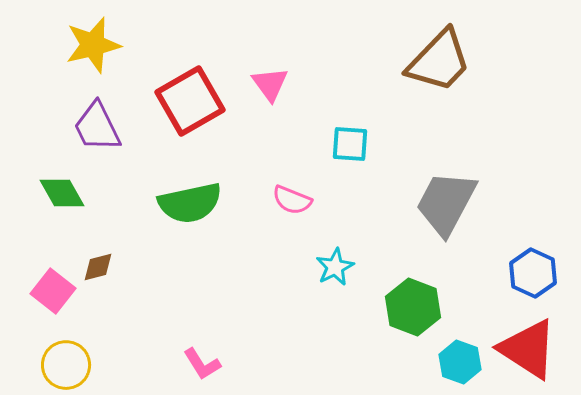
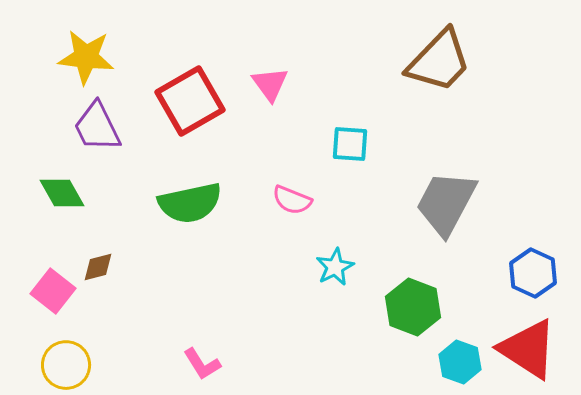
yellow star: moved 7 px left, 12 px down; rotated 20 degrees clockwise
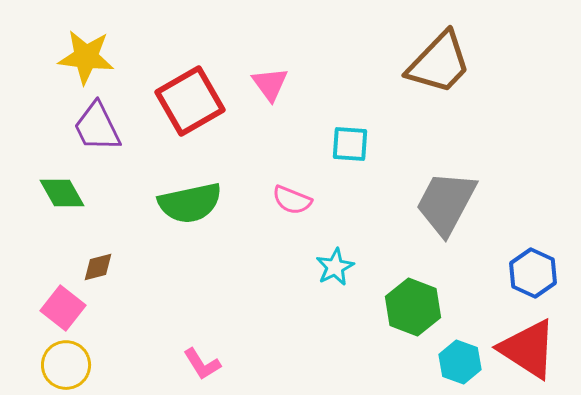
brown trapezoid: moved 2 px down
pink square: moved 10 px right, 17 px down
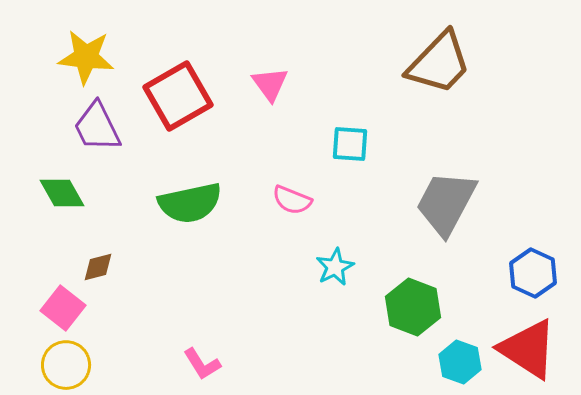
red square: moved 12 px left, 5 px up
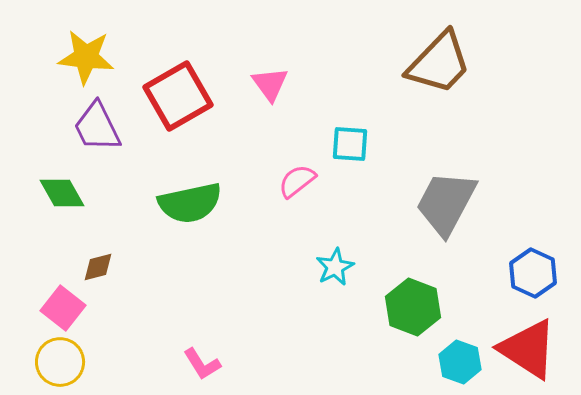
pink semicircle: moved 5 px right, 19 px up; rotated 120 degrees clockwise
yellow circle: moved 6 px left, 3 px up
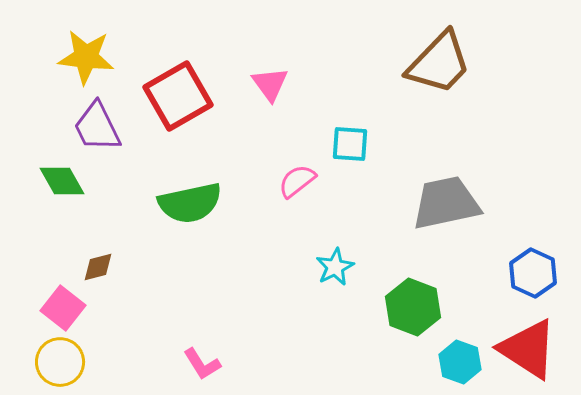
green diamond: moved 12 px up
gray trapezoid: rotated 50 degrees clockwise
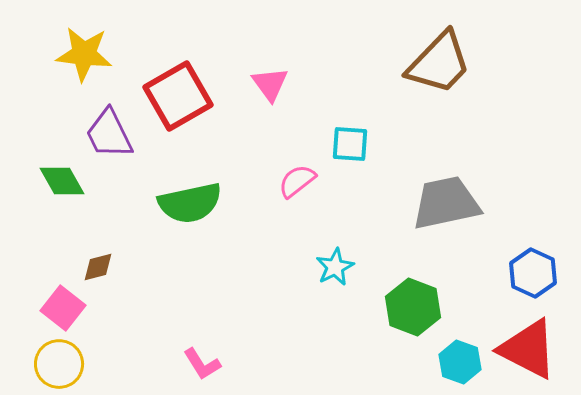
yellow star: moved 2 px left, 3 px up
purple trapezoid: moved 12 px right, 7 px down
red triangle: rotated 6 degrees counterclockwise
yellow circle: moved 1 px left, 2 px down
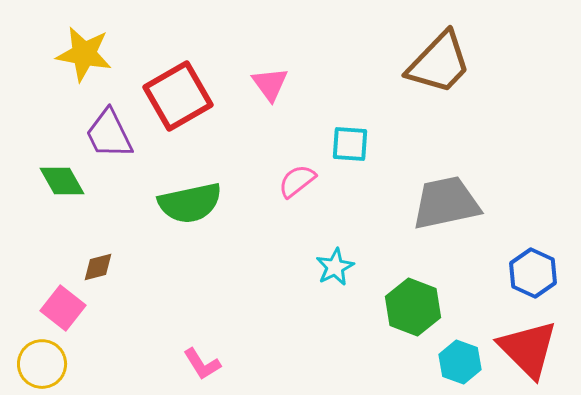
yellow star: rotated 4 degrees clockwise
red triangle: rotated 18 degrees clockwise
yellow circle: moved 17 px left
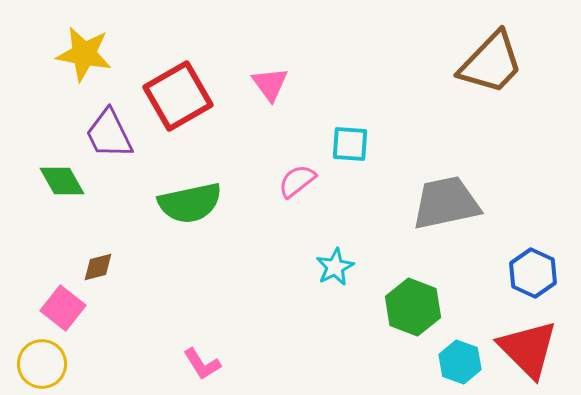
brown trapezoid: moved 52 px right
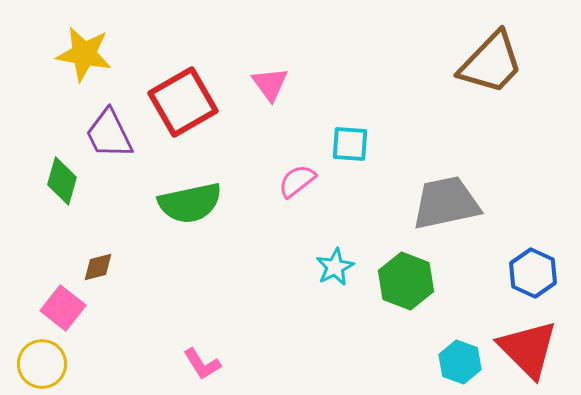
red square: moved 5 px right, 6 px down
green diamond: rotated 45 degrees clockwise
green hexagon: moved 7 px left, 26 px up
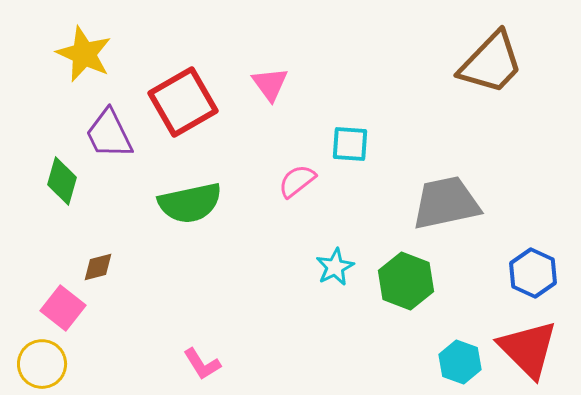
yellow star: rotated 14 degrees clockwise
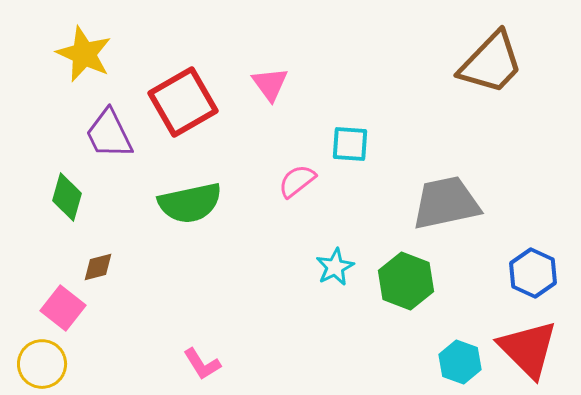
green diamond: moved 5 px right, 16 px down
